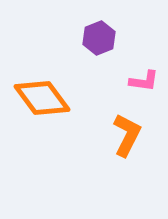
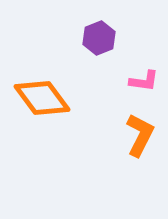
orange L-shape: moved 13 px right
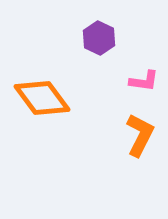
purple hexagon: rotated 12 degrees counterclockwise
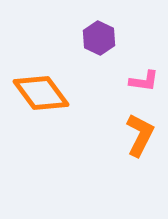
orange diamond: moved 1 px left, 5 px up
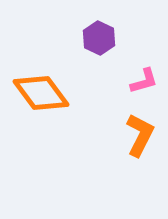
pink L-shape: rotated 24 degrees counterclockwise
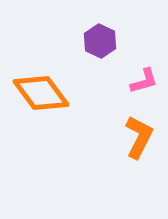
purple hexagon: moved 1 px right, 3 px down
orange L-shape: moved 1 px left, 2 px down
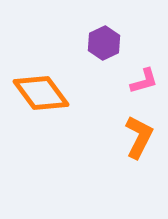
purple hexagon: moved 4 px right, 2 px down; rotated 8 degrees clockwise
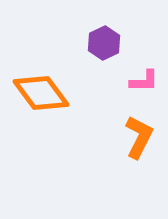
pink L-shape: rotated 16 degrees clockwise
